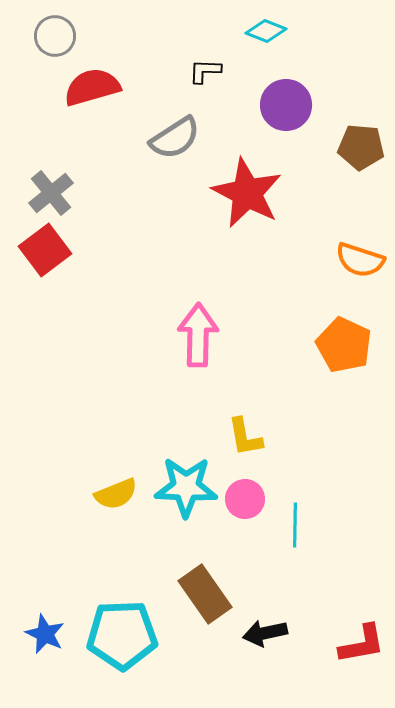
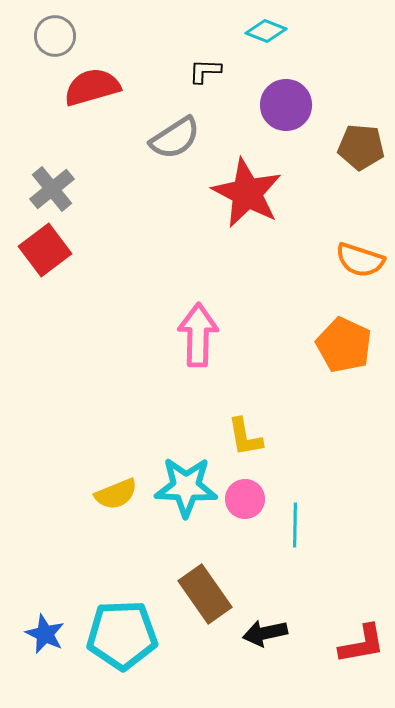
gray cross: moved 1 px right, 4 px up
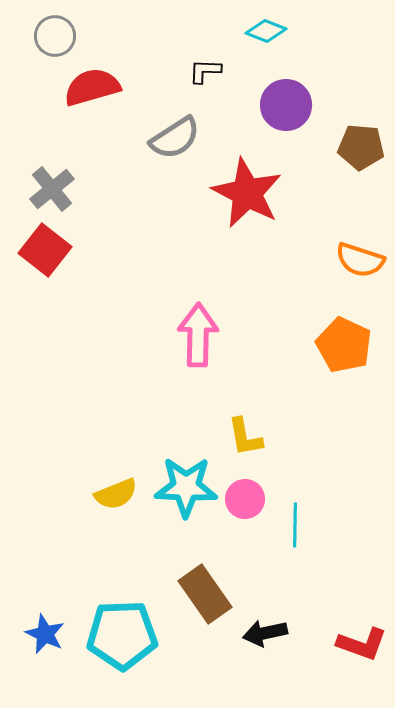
red square: rotated 15 degrees counterclockwise
red L-shape: rotated 30 degrees clockwise
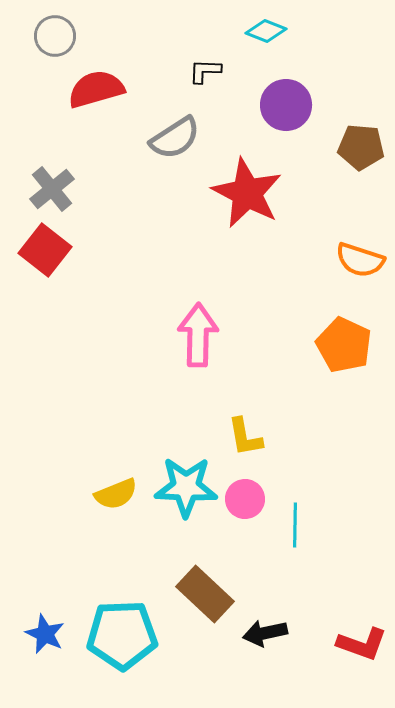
red semicircle: moved 4 px right, 2 px down
brown rectangle: rotated 12 degrees counterclockwise
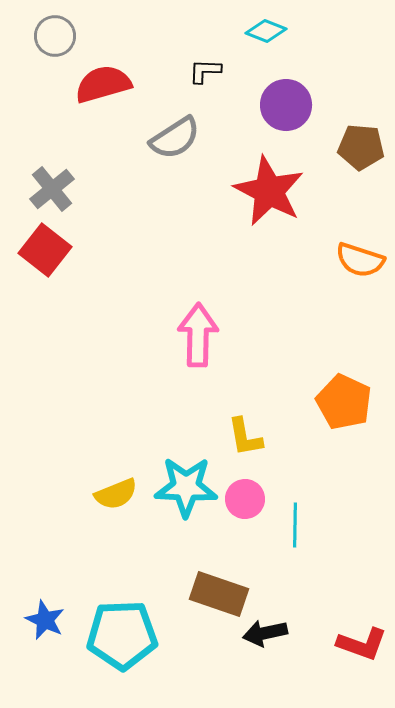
red semicircle: moved 7 px right, 5 px up
red star: moved 22 px right, 2 px up
orange pentagon: moved 57 px down
brown rectangle: moved 14 px right; rotated 24 degrees counterclockwise
blue star: moved 14 px up
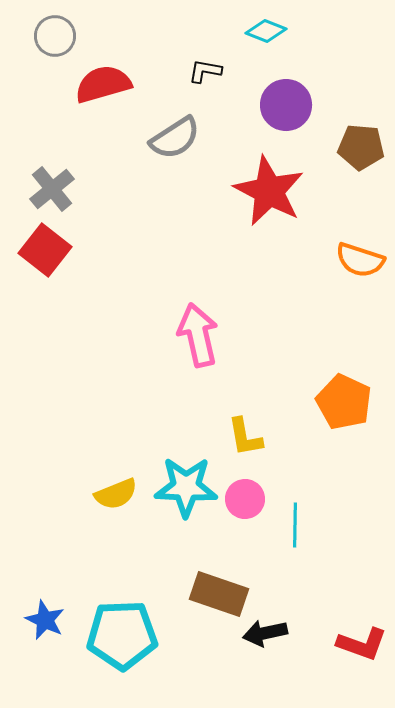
black L-shape: rotated 8 degrees clockwise
pink arrow: rotated 14 degrees counterclockwise
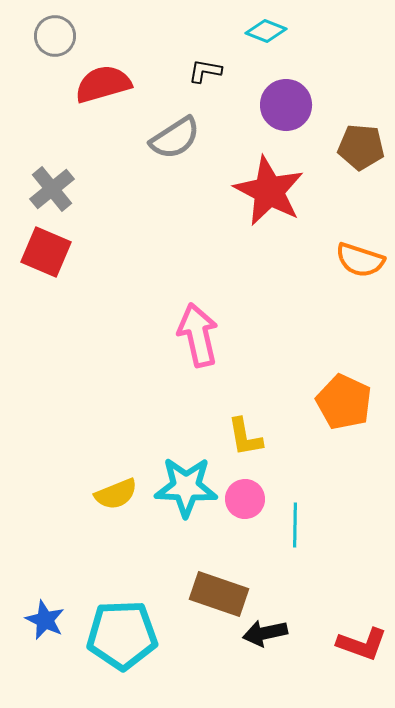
red square: moved 1 px right, 2 px down; rotated 15 degrees counterclockwise
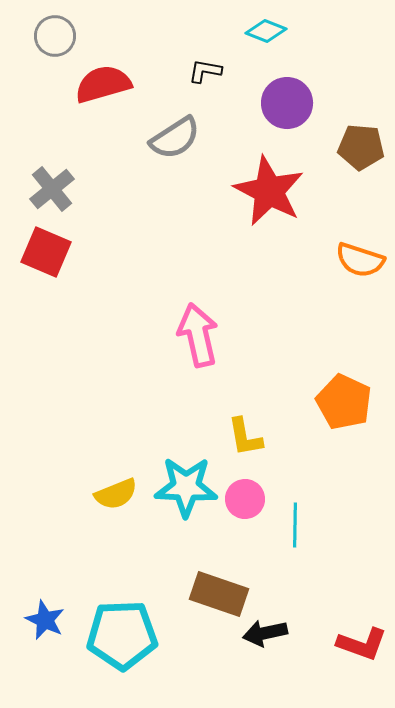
purple circle: moved 1 px right, 2 px up
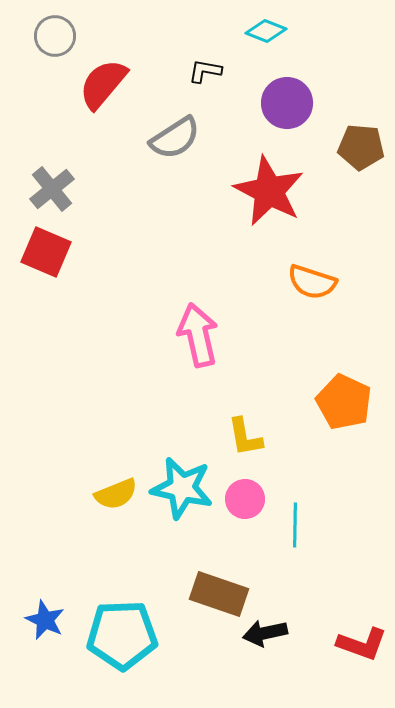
red semicircle: rotated 34 degrees counterclockwise
orange semicircle: moved 48 px left, 22 px down
cyan star: moved 4 px left, 1 px down; rotated 10 degrees clockwise
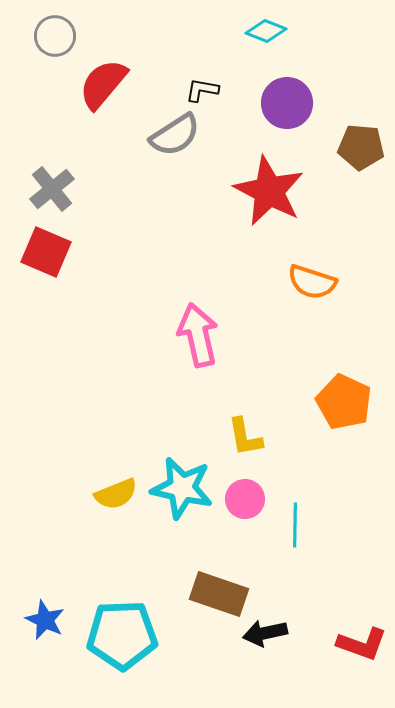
black L-shape: moved 3 px left, 19 px down
gray semicircle: moved 3 px up
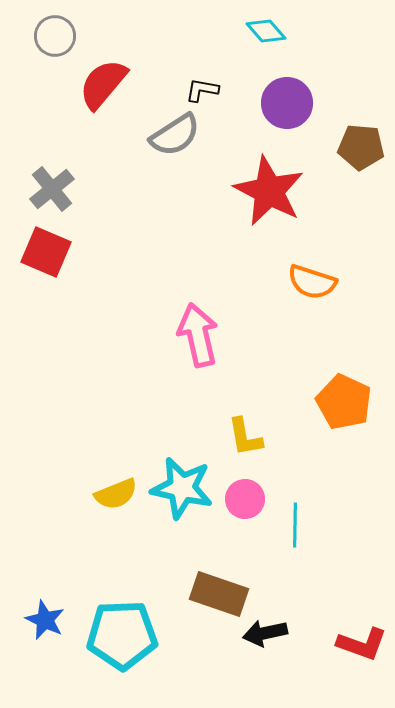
cyan diamond: rotated 27 degrees clockwise
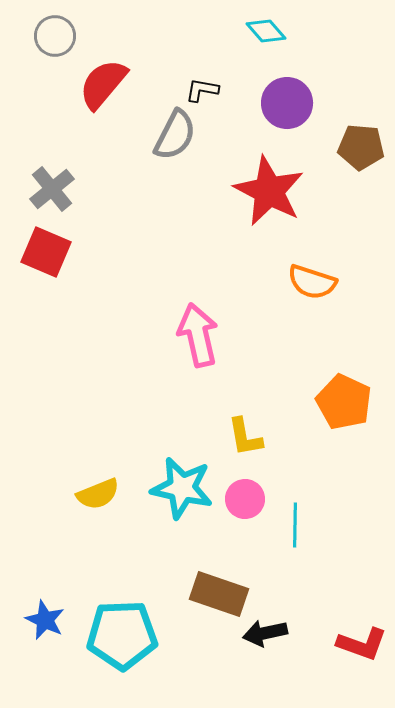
gray semicircle: rotated 30 degrees counterclockwise
yellow semicircle: moved 18 px left
